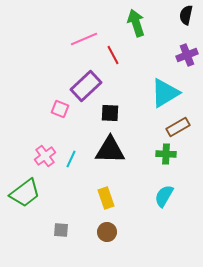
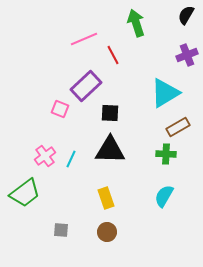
black semicircle: rotated 18 degrees clockwise
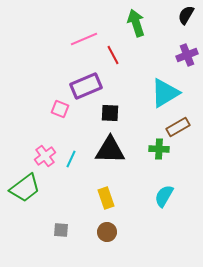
purple rectangle: rotated 20 degrees clockwise
green cross: moved 7 px left, 5 px up
green trapezoid: moved 5 px up
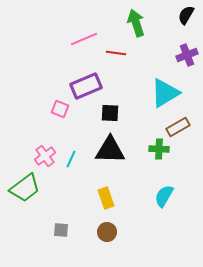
red line: moved 3 px right, 2 px up; rotated 54 degrees counterclockwise
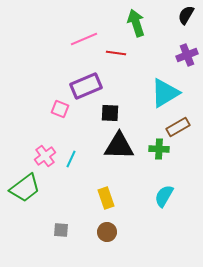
black triangle: moved 9 px right, 4 px up
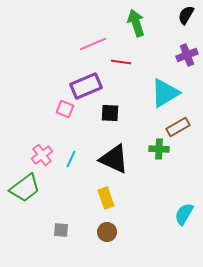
pink line: moved 9 px right, 5 px down
red line: moved 5 px right, 9 px down
pink square: moved 5 px right
black triangle: moved 5 px left, 13 px down; rotated 24 degrees clockwise
pink cross: moved 3 px left, 1 px up
cyan semicircle: moved 20 px right, 18 px down
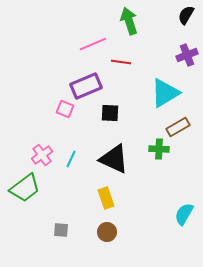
green arrow: moved 7 px left, 2 px up
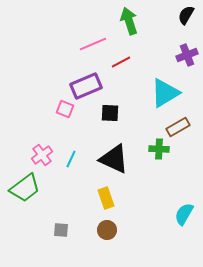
red line: rotated 36 degrees counterclockwise
brown circle: moved 2 px up
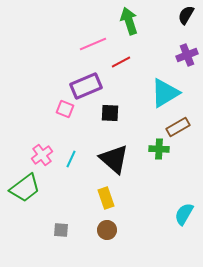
black triangle: rotated 16 degrees clockwise
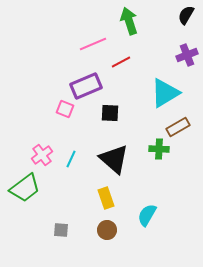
cyan semicircle: moved 37 px left, 1 px down
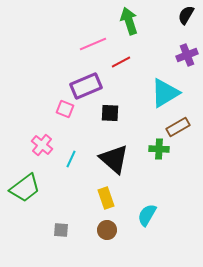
pink cross: moved 10 px up; rotated 15 degrees counterclockwise
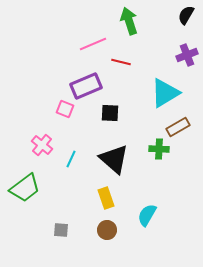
red line: rotated 42 degrees clockwise
